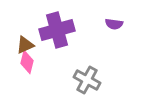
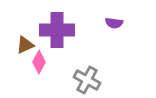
purple semicircle: moved 1 px up
purple cross: rotated 16 degrees clockwise
pink diamond: moved 12 px right; rotated 15 degrees clockwise
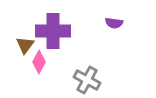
purple cross: moved 4 px left, 1 px down
brown triangle: rotated 30 degrees counterclockwise
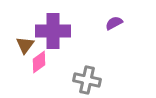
purple semicircle: rotated 144 degrees clockwise
pink diamond: rotated 25 degrees clockwise
gray cross: rotated 16 degrees counterclockwise
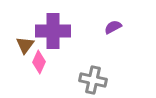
purple semicircle: moved 1 px left, 4 px down
pink diamond: rotated 30 degrees counterclockwise
gray cross: moved 6 px right
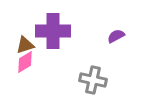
purple semicircle: moved 3 px right, 9 px down
brown triangle: rotated 36 degrees clockwise
pink diamond: moved 14 px left; rotated 35 degrees clockwise
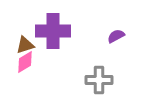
gray cross: moved 6 px right; rotated 12 degrees counterclockwise
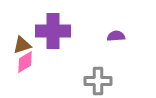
purple semicircle: rotated 24 degrees clockwise
brown triangle: moved 3 px left
gray cross: moved 1 px left, 1 px down
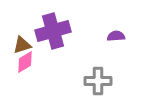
purple cross: rotated 16 degrees counterclockwise
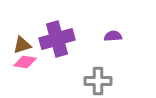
purple cross: moved 4 px right, 8 px down
purple semicircle: moved 3 px left
pink diamond: rotated 40 degrees clockwise
